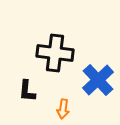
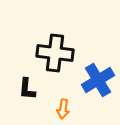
blue cross: rotated 12 degrees clockwise
black L-shape: moved 2 px up
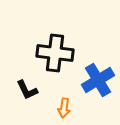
black L-shape: moved 1 px down; rotated 30 degrees counterclockwise
orange arrow: moved 1 px right, 1 px up
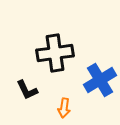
black cross: rotated 15 degrees counterclockwise
blue cross: moved 2 px right
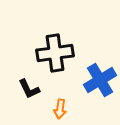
black L-shape: moved 2 px right, 1 px up
orange arrow: moved 4 px left, 1 px down
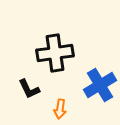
blue cross: moved 5 px down
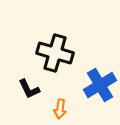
black cross: rotated 24 degrees clockwise
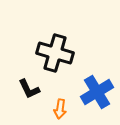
blue cross: moved 3 px left, 7 px down
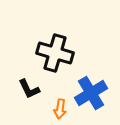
blue cross: moved 6 px left, 1 px down
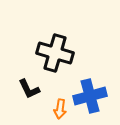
blue cross: moved 1 px left, 3 px down; rotated 16 degrees clockwise
